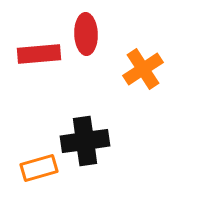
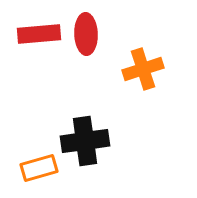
red rectangle: moved 20 px up
orange cross: rotated 15 degrees clockwise
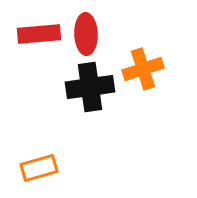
black cross: moved 5 px right, 54 px up
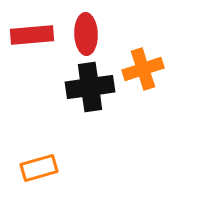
red rectangle: moved 7 px left, 1 px down
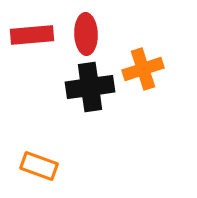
orange rectangle: moved 2 px up; rotated 36 degrees clockwise
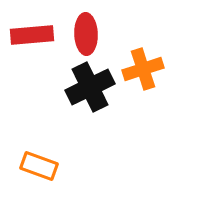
black cross: rotated 18 degrees counterclockwise
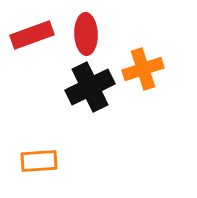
red rectangle: rotated 15 degrees counterclockwise
orange rectangle: moved 5 px up; rotated 24 degrees counterclockwise
